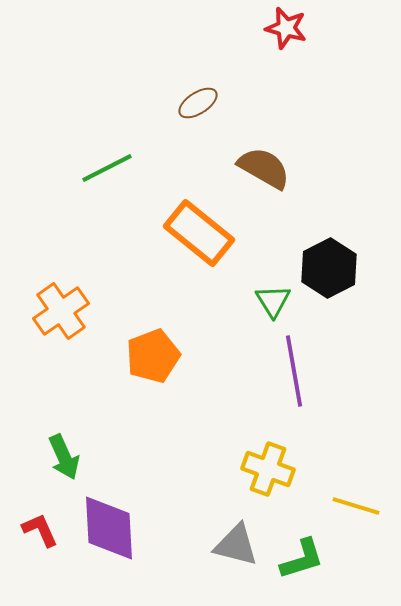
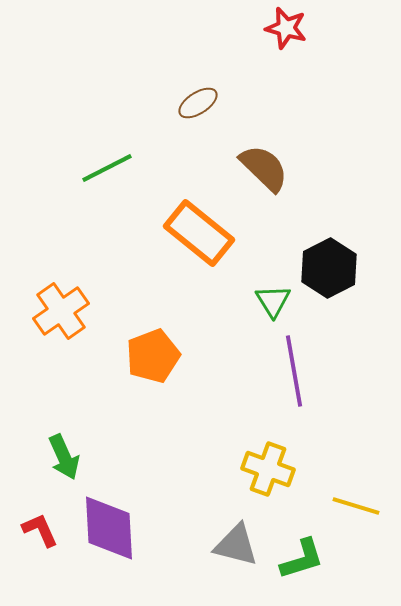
brown semicircle: rotated 14 degrees clockwise
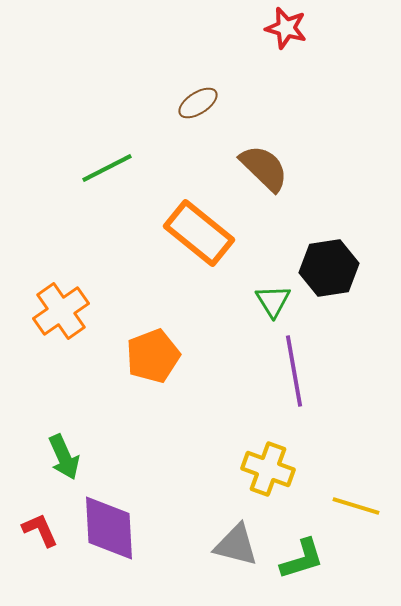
black hexagon: rotated 18 degrees clockwise
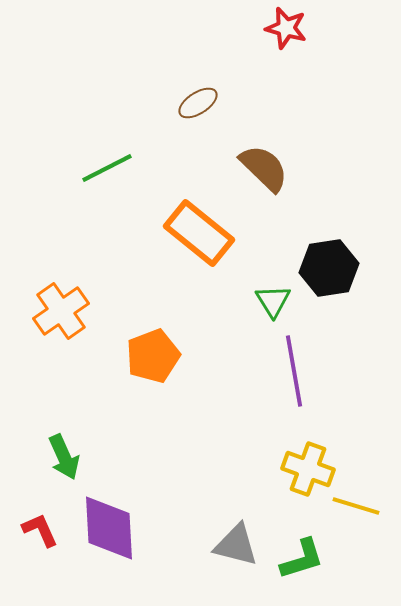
yellow cross: moved 40 px right
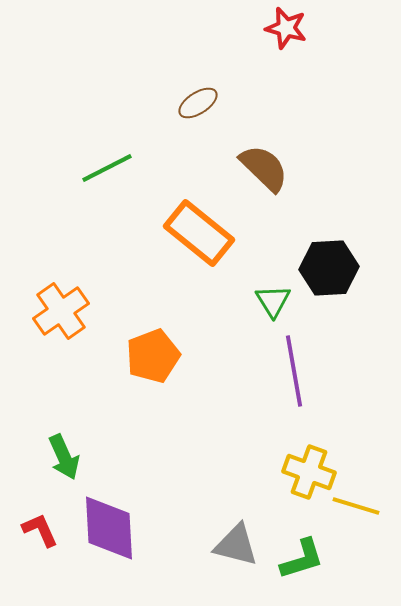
black hexagon: rotated 6 degrees clockwise
yellow cross: moved 1 px right, 3 px down
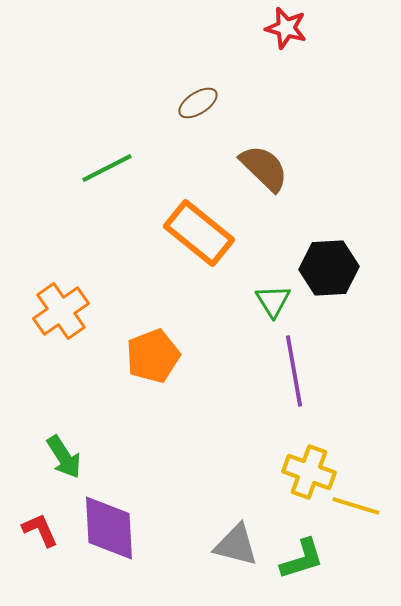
green arrow: rotated 9 degrees counterclockwise
